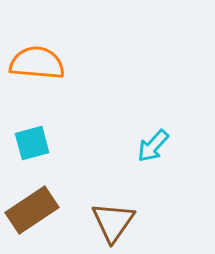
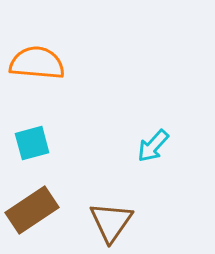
brown triangle: moved 2 px left
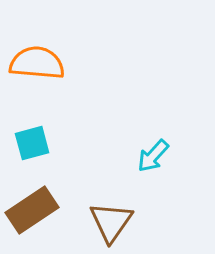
cyan arrow: moved 10 px down
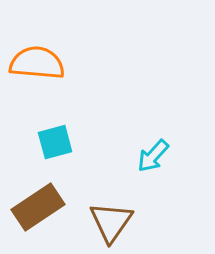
cyan square: moved 23 px right, 1 px up
brown rectangle: moved 6 px right, 3 px up
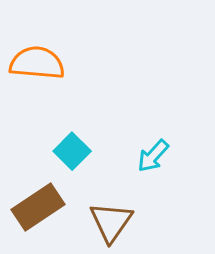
cyan square: moved 17 px right, 9 px down; rotated 30 degrees counterclockwise
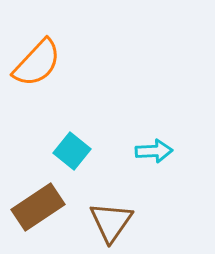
orange semicircle: rotated 128 degrees clockwise
cyan square: rotated 6 degrees counterclockwise
cyan arrow: moved 1 px right, 5 px up; rotated 135 degrees counterclockwise
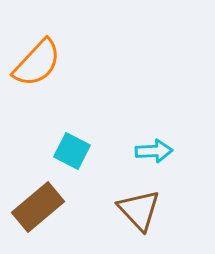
cyan square: rotated 12 degrees counterclockwise
brown rectangle: rotated 6 degrees counterclockwise
brown triangle: moved 28 px right, 12 px up; rotated 18 degrees counterclockwise
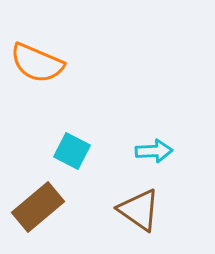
orange semicircle: rotated 70 degrees clockwise
brown triangle: rotated 12 degrees counterclockwise
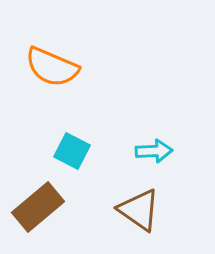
orange semicircle: moved 15 px right, 4 px down
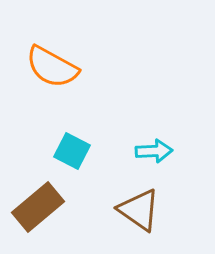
orange semicircle: rotated 6 degrees clockwise
